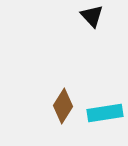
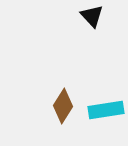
cyan rectangle: moved 1 px right, 3 px up
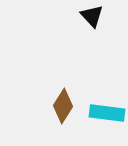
cyan rectangle: moved 1 px right, 3 px down; rotated 16 degrees clockwise
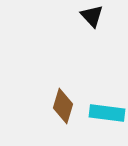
brown diamond: rotated 16 degrees counterclockwise
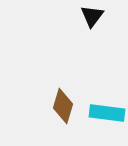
black triangle: rotated 20 degrees clockwise
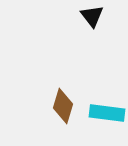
black triangle: rotated 15 degrees counterclockwise
